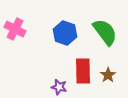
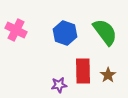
pink cross: moved 1 px right, 1 px down
purple star: moved 2 px up; rotated 21 degrees counterclockwise
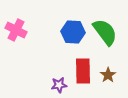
blue hexagon: moved 8 px right, 1 px up; rotated 15 degrees counterclockwise
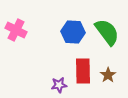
green semicircle: moved 2 px right
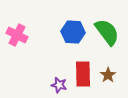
pink cross: moved 1 px right, 5 px down
red rectangle: moved 3 px down
purple star: rotated 21 degrees clockwise
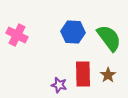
green semicircle: moved 2 px right, 6 px down
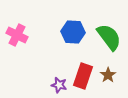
green semicircle: moved 1 px up
red rectangle: moved 2 px down; rotated 20 degrees clockwise
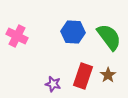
pink cross: moved 1 px down
purple star: moved 6 px left, 1 px up
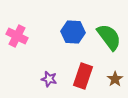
brown star: moved 7 px right, 4 px down
purple star: moved 4 px left, 5 px up
